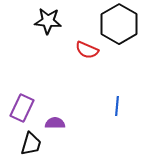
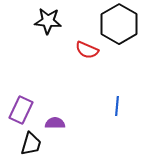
purple rectangle: moved 1 px left, 2 px down
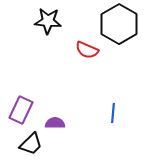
blue line: moved 4 px left, 7 px down
black trapezoid: rotated 30 degrees clockwise
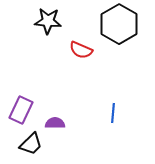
red semicircle: moved 6 px left
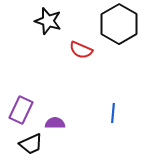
black star: rotated 12 degrees clockwise
black trapezoid: rotated 20 degrees clockwise
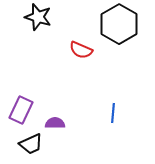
black star: moved 10 px left, 4 px up
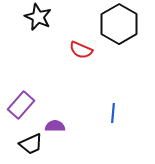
black star: rotated 8 degrees clockwise
purple rectangle: moved 5 px up; rotated 16 degrees clockwise
purple semicircle: moved 3 px down
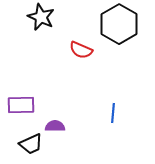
black star: moved 3 px right
purple rectangle: rotated 48 degrees clockwise
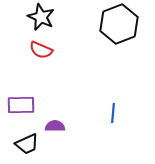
black hexagon: rotated 9 degrees clockwise
red semicircle: moved 40 px left
black trapezoid: moved 4 px left
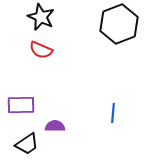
black trapezoid: rotated 10 degrees counterclockwise
